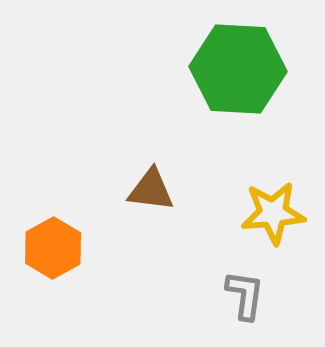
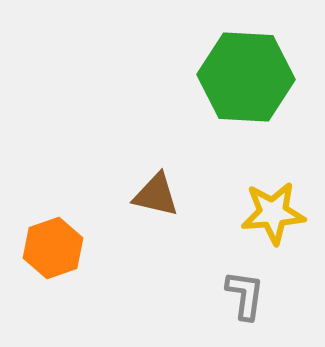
green hexagon: moved 8 px right, 8 px down
brown triangle: moved 5 px right, 5 px down; rotated 6 degrees clockwise
orange hexagon: rotated 10 degrees clockwise
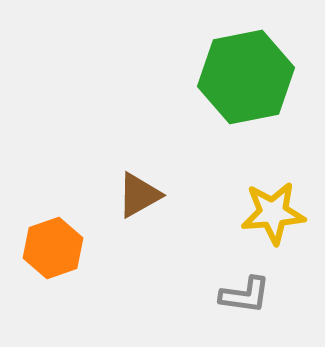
green hexagon: rotated 14 degrees counterclockwise
brown triangle: moved 17 px left; rotated 42 degrees counterclockwise
gray L-shape: rotated 90 degrees clockwise
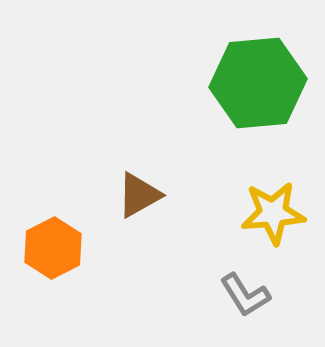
green hexagon: moved 12 px right, 6 px down; rotated 6 degrees clockwise
orange hexagon: rotated 8 degrees counterclockwise
gray L-shape: rotated 50 degrees clockwise
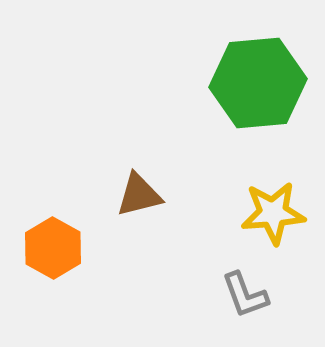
brown triangle: rotated 15 degrees clockwise
orange hexagon: rotated 4 degrees counterclockwise
gray L-shape: rotated 12 degrees clockwise
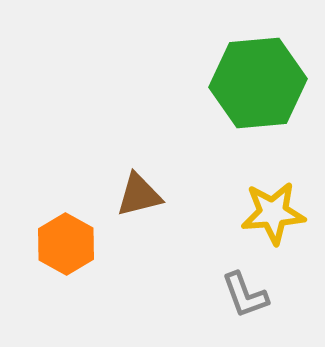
orange hexagon: moved 13 px right, 4 px up
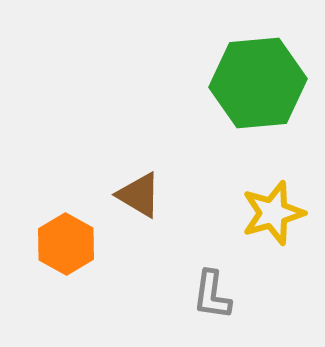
brown triangle: rotated 45 degrees clockwise
yellow star: rotated 12 degrees counterclockwise
gray L-shape: moved 33 px left; rotated 28 degrees clockwise
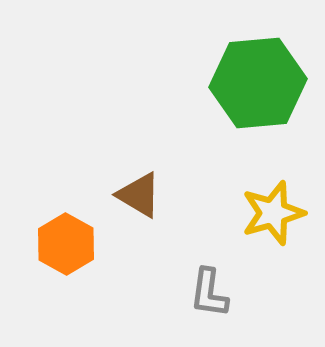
gray L-shape: moved 3 px left, 2 px up
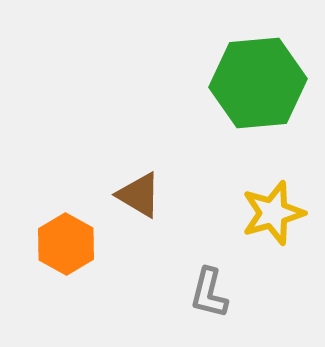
gray L-shape: rotated 6 degrees clockwise
